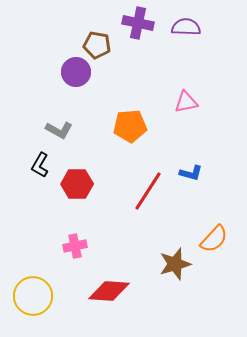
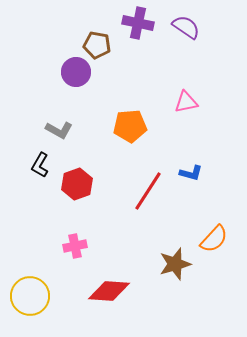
purple semicircle: rotated 32 degrees clockwise
red hexagon: rotated 20 degrees counterclockwise
yellow circle: moved 3 px left
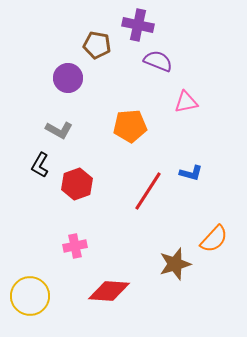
purple cross: moved 2 px down
purple semicircle: moved 28 px left, 34 px down; rotated 12 degrees counterclockwise
purple circle: moved 8 px left, 6 px down
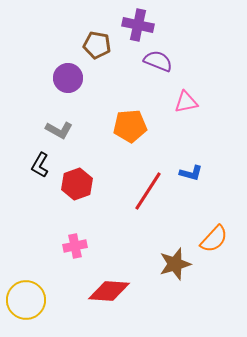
yellow circle: moved 4 px left, 4 px down
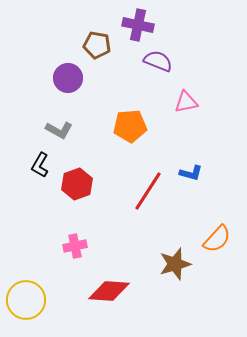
orange semicircle: moved 3 px right
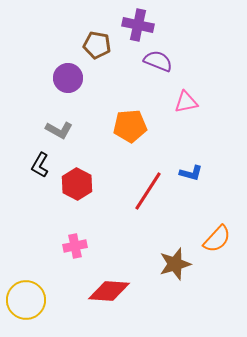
red hexagon: rotated 12 degrees counterclockwise
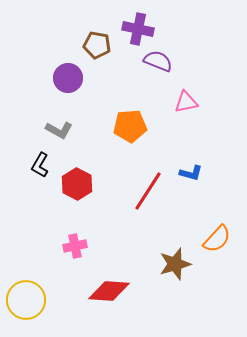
purple cross: moved 4 px down
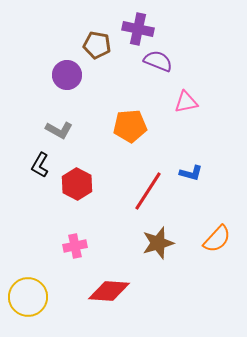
purple circle: moved 1 px left, 3 px up
brown star: moved 17 px left, 21 px up
yellow circle: moved 2 px right, 3 px up
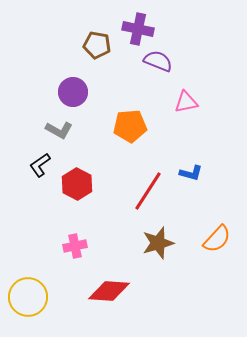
purple circle: moved 6 px right, 17 px down
black L-shape: rotated 25 degrees clockwise
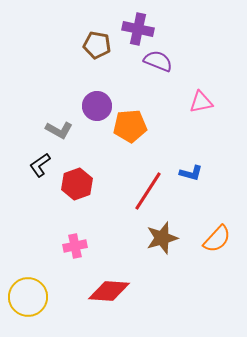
purple circle: moved 24 px right, 14 px down
pink triangle: moved 15 px right
red hexagon: rotated 12 degrees clockwise
brown star: moved 4 px right, 5 px up
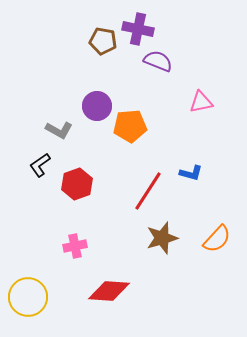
brown pentagon: moved 6 px right, 4 px up
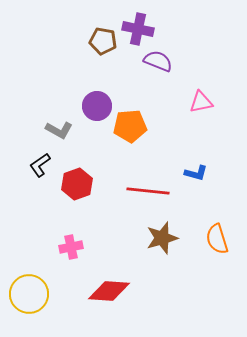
blue L-shape: moved 5 px right
red line: rotated 63 degrees clockwise
orange semicircle: rotated 120 degrees clockwise
pink cross: moved 4 px left, 1 px down
yellow circle: moved 1 px right, 3 px up
